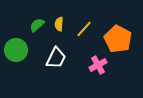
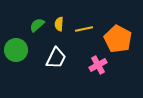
yellow line: rotated 36 degrees clockwise
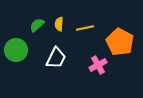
yellow line: moved 1 px right, 1 px up
orange pentagon: moved 2 px right, 3 px down
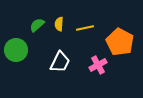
white trapezoid: moved 4 px right, 4 px down
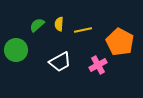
yellow line: moved 2 px left, 2 px down
white trapezoid: rotated 35 degrees clockwise
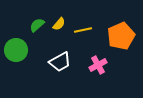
yellow semicircle: rotated 144 degrees counterclockwise
orange pentagon: moved 1 px right, 6 px up; rotated 20 degrees clockwise
